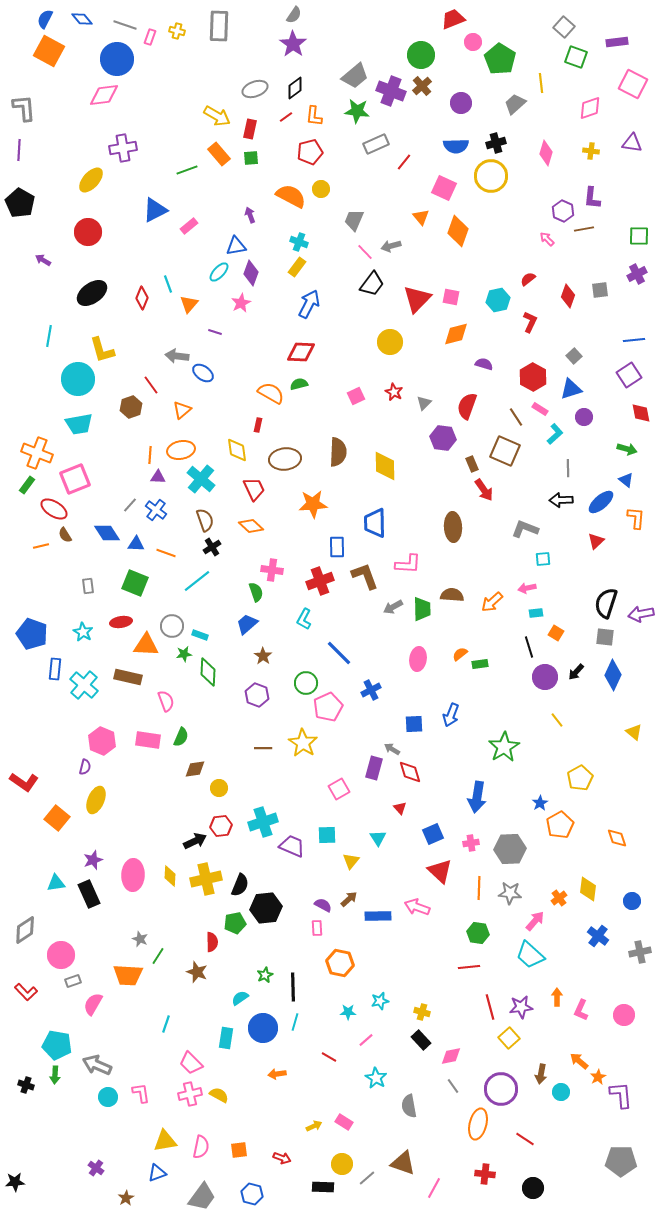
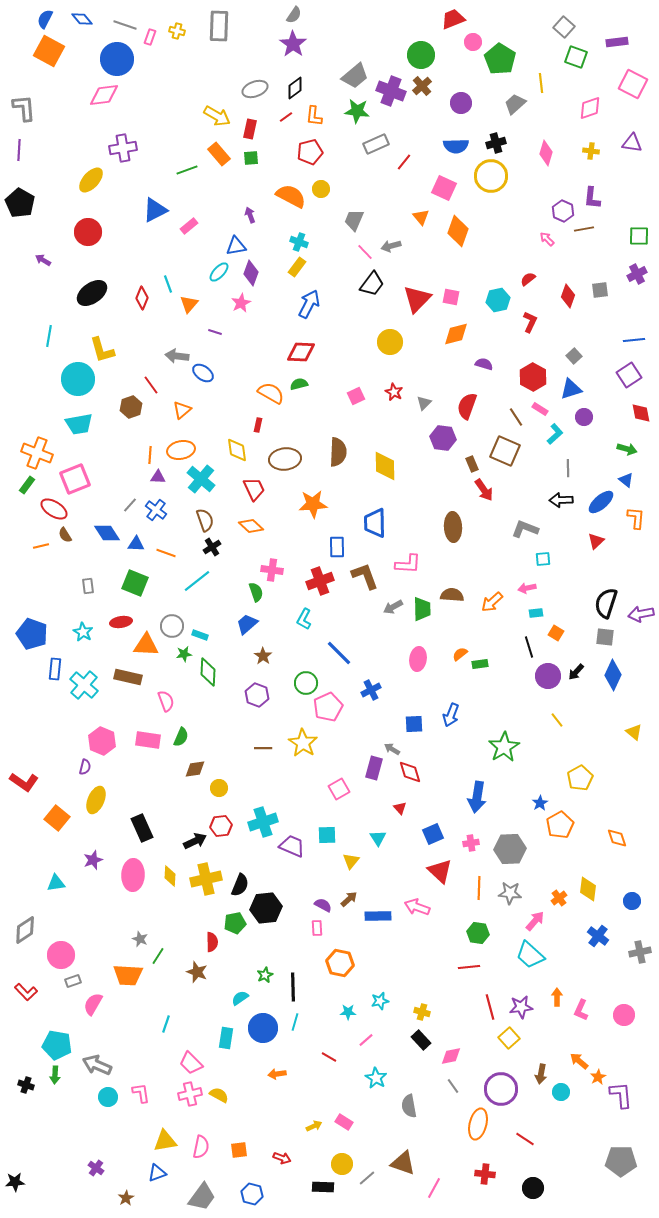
purple circle at (545, 677): moved 3 px right, 1 px up
black rectangle at (89, 894): moved 53 px right, 66 px up
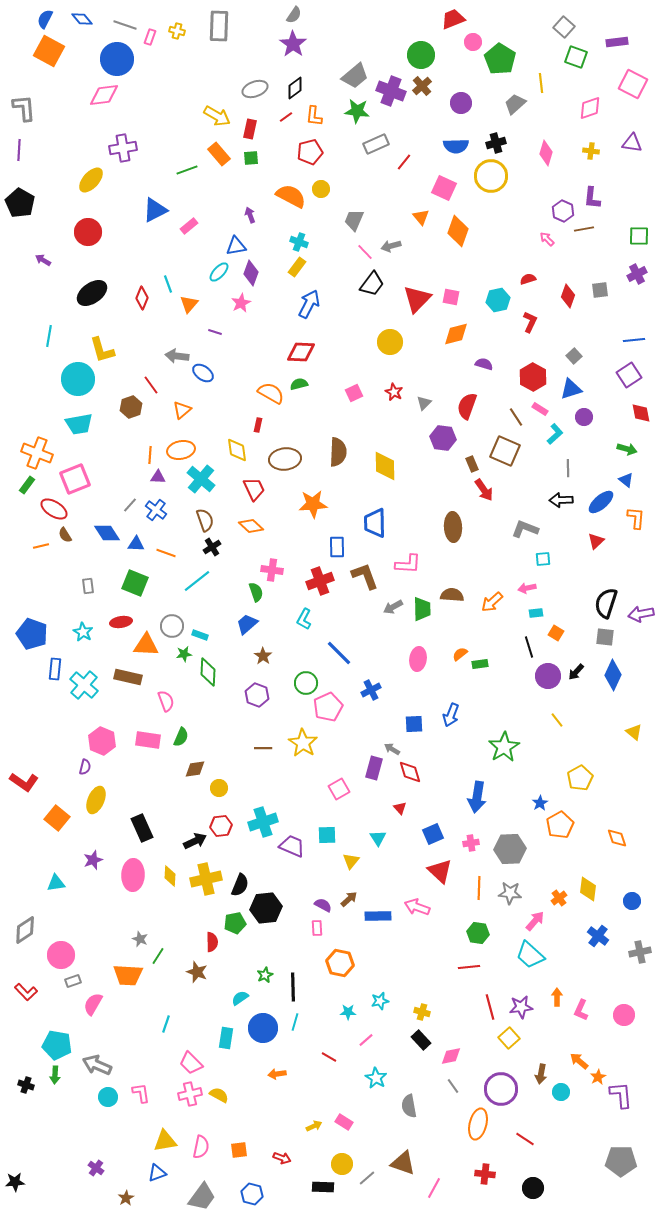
red semicircle at (528, 279): rotated 21 degrees clockwise
pink square at (356, 396): moved 2 px left, 3 px up
